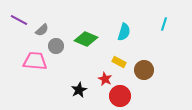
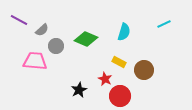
cyan line: rotated 48 degrees clockwise
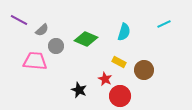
black star: rotated 21 degrees counterclockwise
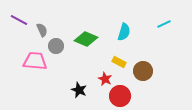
gray semicircle: rotated 72 degrees counterclockwise
brown circle: moved 1 px left, 1 px down
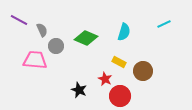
green diamond: moved 1 px up
pink trapezoid: moved 1 px up
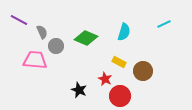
gray semicircle: moved 2 px down
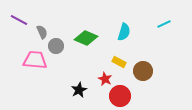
black star: rotated 21 degrees clockwise
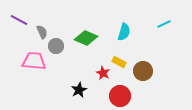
pink trapezoid: moved 1 px left, 1 px down
red star: moved 2 px left, 6 px up
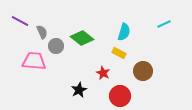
purple line: moved 1 px right, 1 px down
green diamond: moved 4 px left; rotated 15 degrees clockwise
yellow rectangle: moved 9 px up
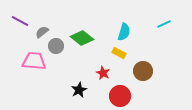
gray semicircle: rotated 104 degrees counterclockwise
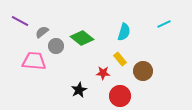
yellow rectangle: moved 1 px right, 6 px down; rotated 24 degrees clockwise
red star: rotated 24 degrees counterclockwise
